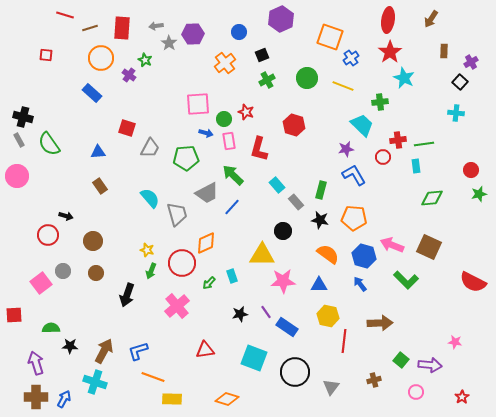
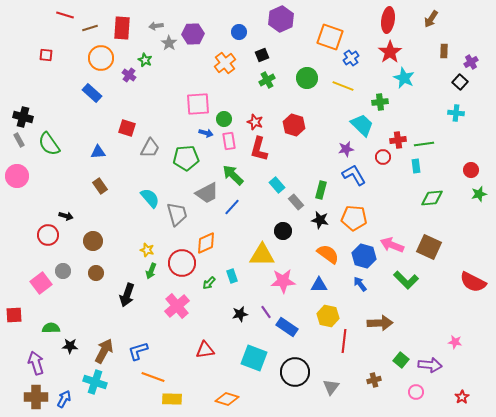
red star at (246, 112): moved 9 px right, 10 px down
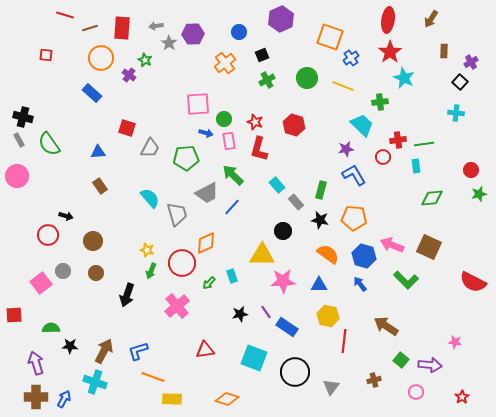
brown arrow at (380, 323): moved 6 px right, 3 px down; rotated 145 degrees counterclockwise
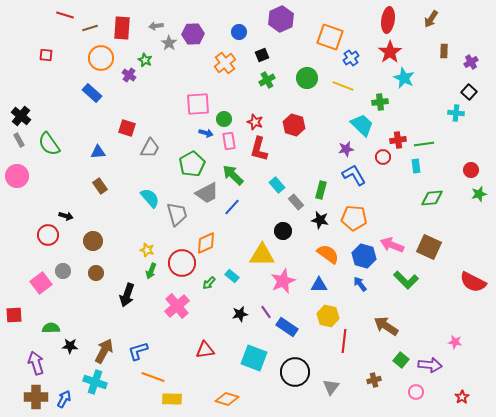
black square at (460, 82): moved 9 px right, 10 px down
black cross at (23, 117): moved 2 px left, 1 px up; rotated 24 degrees clockwise
green pentagon at (186, 158): moved 6 px right, 6 px down; rotated 25 degrees counterclockwise
cyan rectangle at (232, 276): rotated 32 degrees counterclockwise
pink star at (283, 281): rotated 20 degrees counterclockwise
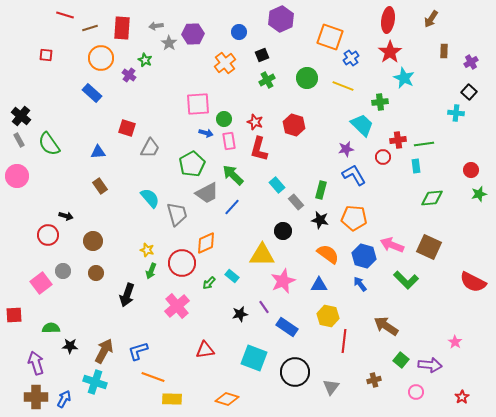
purple line at (266, 312): moved 2 px left, 5 px up
pink star at (455, 342): rotated 24 degrees clockwise
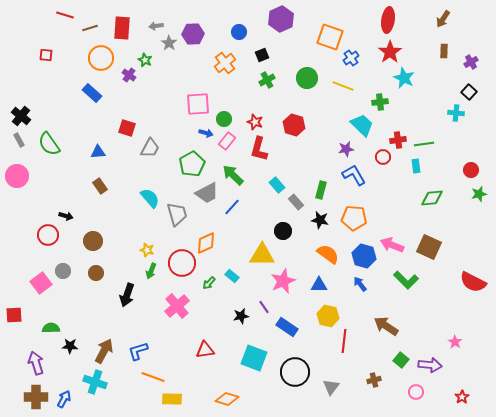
brown arrow at (431, 19): moved 12 px right
pink rectangle at (229, 141): moved 2 px left; rotated 48 degrees clockwise
black star at (240, 314): moved 1 px right, 2 px down
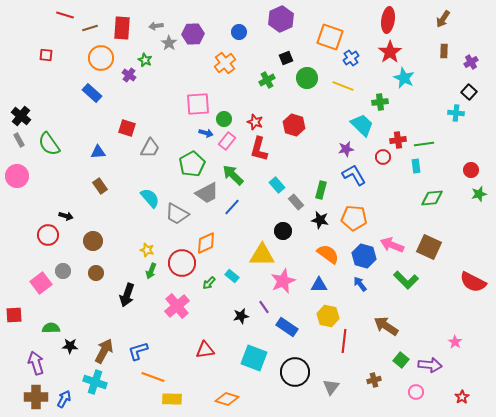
black square at (262, 55): moved 24 px right, 3 px down
gray trapezoid at (177, 214): rotated 135 degrees clockwise
